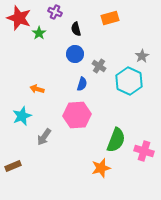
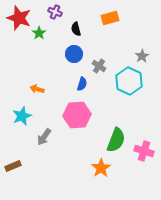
blue circle: moved 1 px left
orange star: rotated 18 degrees counterclockwise
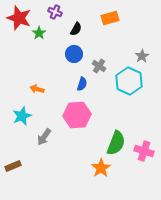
black semicircle: rotated 136 degrees counterclockwise
green semicircle: moved 3 px down
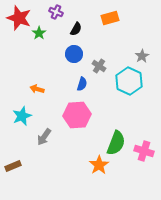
purple cross: moved 1 px right
orange star: moved 2 px left, 3 px up
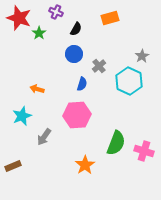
gray cross: rotated 16 degrees clockwise
orange star: moved 14 px left
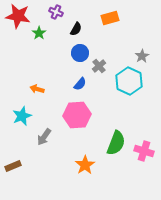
red star: moved 1 px left, 2 px up; rotated 10 degrees counterclockwise
blue circle: moved 6 px right, 1 px up
blue semicircle: moved 2 px left; rotated 24 degrees clockwise
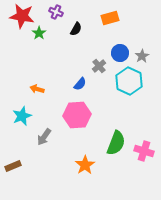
red star: moved 4 px right
blue circle: moved 40 px right
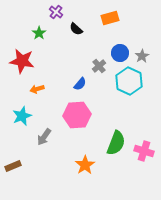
purple cross: rotated 16 degrees clockwise
red star: moved 45 px down
black semicircle: rotated 104 degrees clockwise
orange arrow: rotated 32 degrees counterclockwise
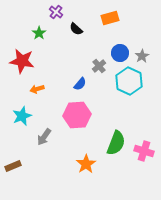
orange star: moved 1 px right, 1 px up
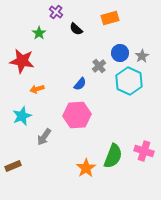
green semicircle: moved 3 px left, 13 px down
orange star: moved 4 px down
